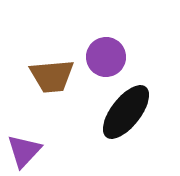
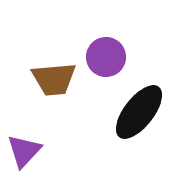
brown trapezoid: moved 2 px right, 3 px down
black ellipse: moved 13 px right
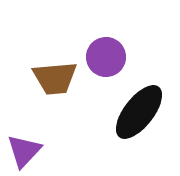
brown trapezoid: moved 1 px right, 1 px up
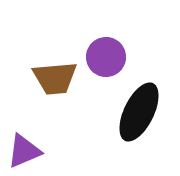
black ellipse: rotated 12 degrees counterclockwise
purple triangle: rotated 24 degrees clockwise
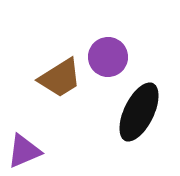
purple circle: moved 2 px right
brown trapezoid: moved 5 px right; rotated 27 degrees counterclockwise
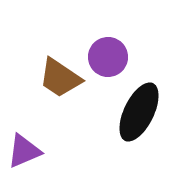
brown trapezoid: rotated 66 degrees clockwise
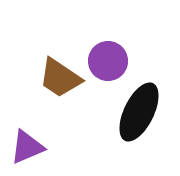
purple circle: moved 4 px down
purple triangle: moved 3 px right, 4 px up
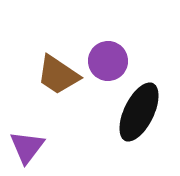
brown trapezoid: moved 2 px left, 3 px up
purple triangle: rotated 30 degrees counterclockwise
